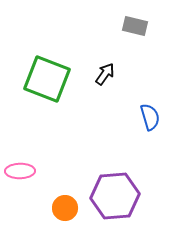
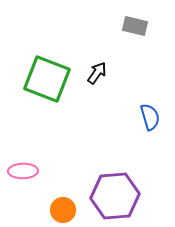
black arrow: moved 8 px left, 1 px up
pink ellipse: moved 3 px right
orange circle: moved 2 px left, 2 px down
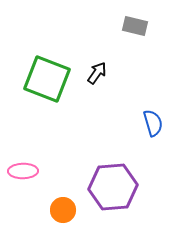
blue semicircle: moved 3 px right, 6 px down
purple hexagon: moved 2 px left, 9 px up
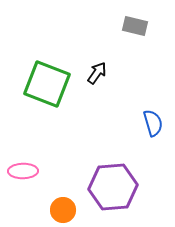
green square: moved 5 px down
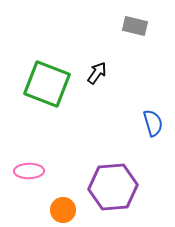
pink ellipse: moved 6 px right
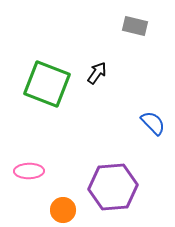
blue semicircle: rotated 28 degrees counterclockwise
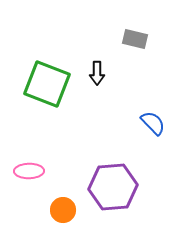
gray rectangle: moved 13 px down
black arrow: rotated 145 degrees clockwise
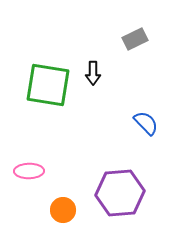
gray rectangle: rotated 40 degrees counterclockwise
black arrow: moved 4 px left
green square: moved 1 px right, 1 px down; rotated 12 degrees counterclockwise
blue semicircle: moved 7 px left
purple hexagon: moved 7 px right, 6 px down
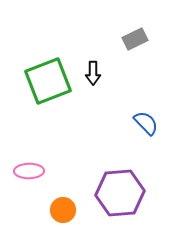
green square: moved 4 px up; rotated 30 degrees counterclockwise
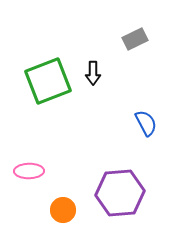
blue semicircle: rotated 16 degrees clockwise
